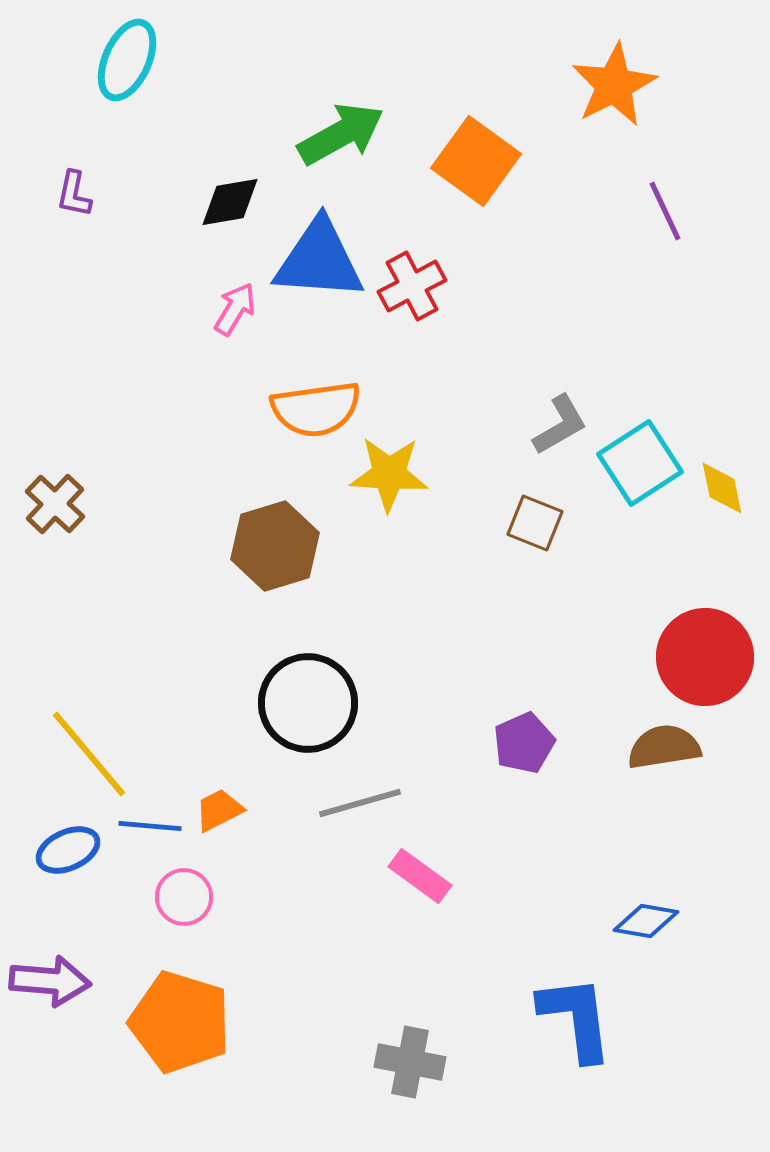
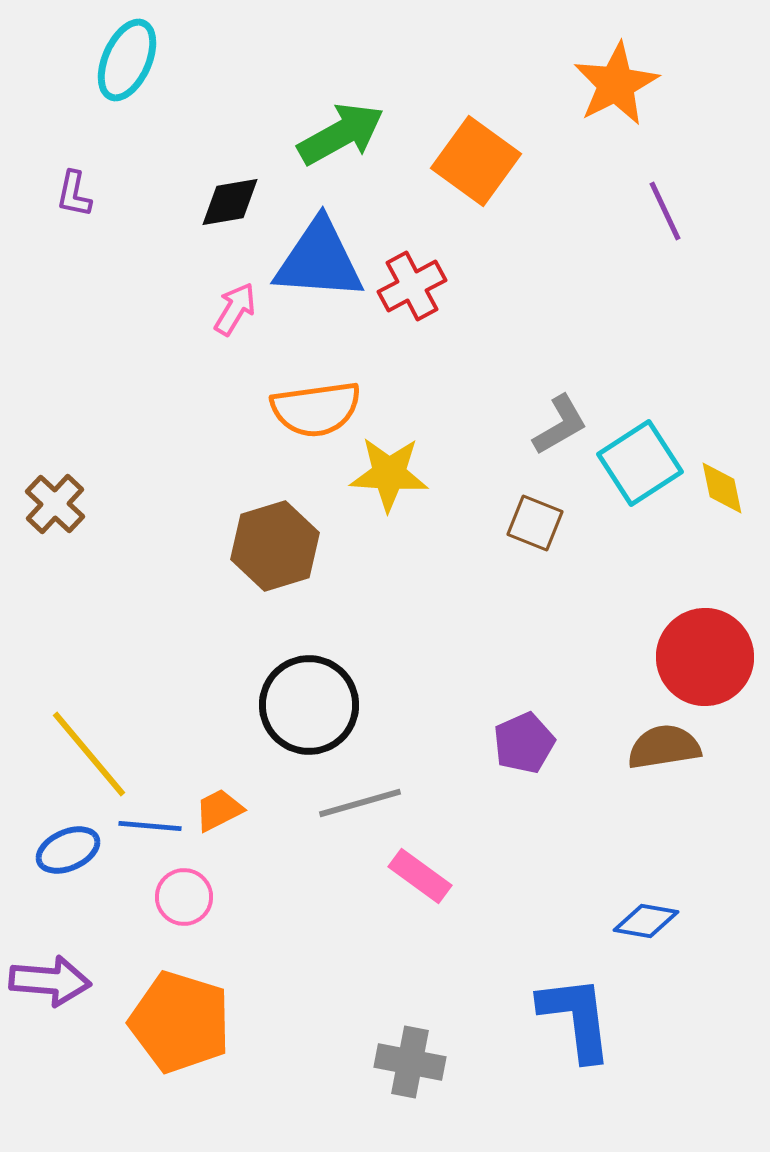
orange star: moved 2 px right, 1 px up
black circle: moved 1 px right, 2 px down
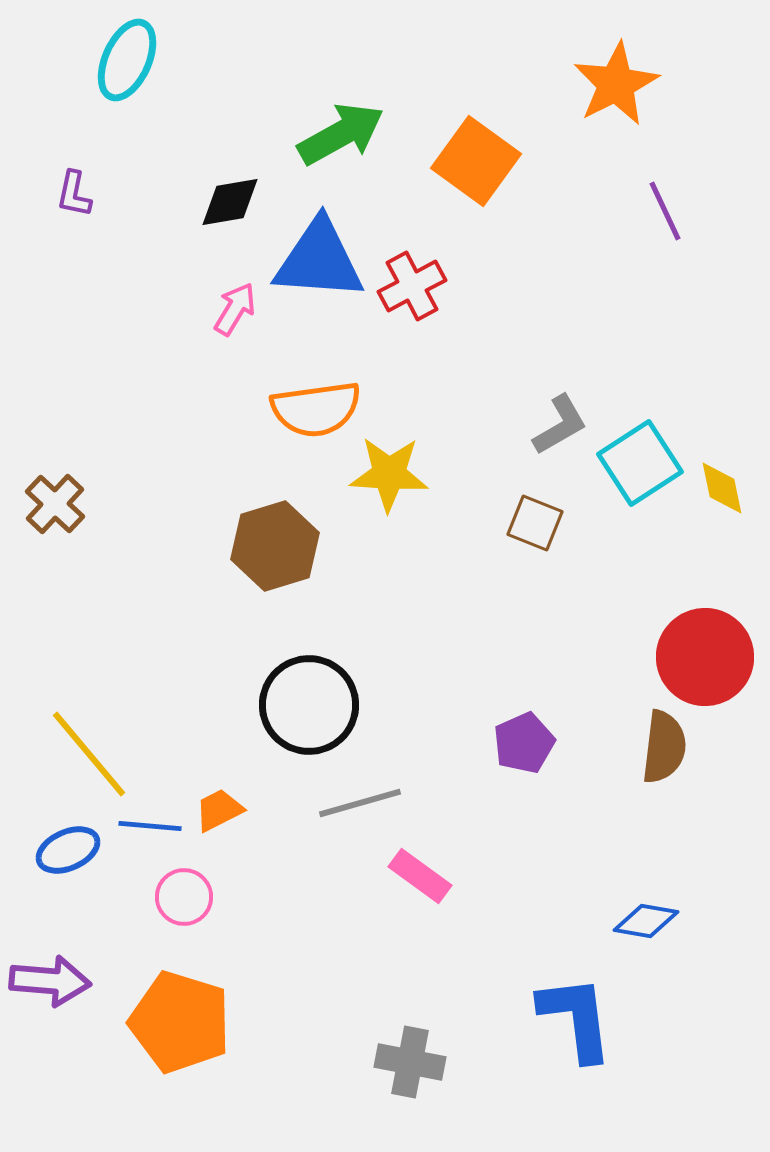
brown semicircle: rotated 106 degrees clockwise
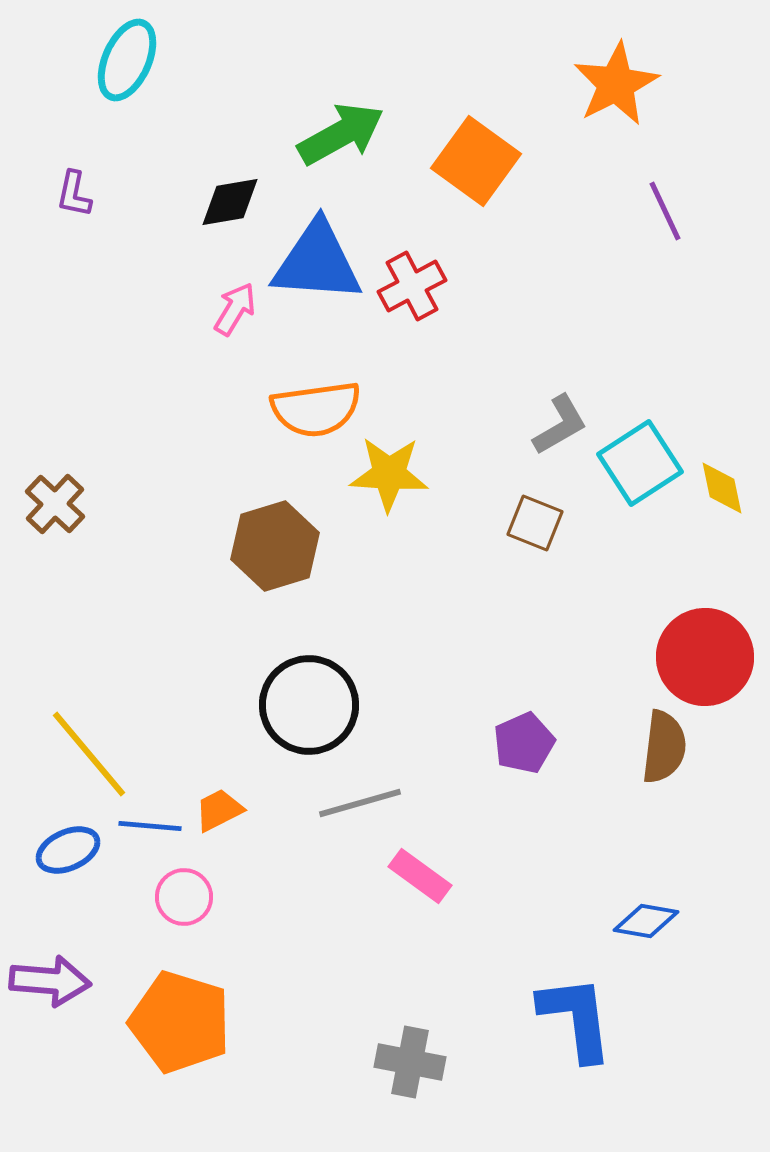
blue triangle: moved 2 px left, 2 px down
